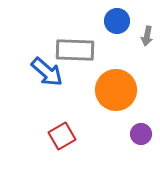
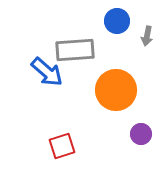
gray rectangle: rotated 6 degrees counterclockwise
red square: moved 10 px down; rotated 12 degrees clockwise
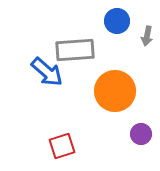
orange circle: moved 1 px left, 1 px down
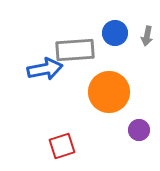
blue circle: moved 2 px left, 12 px down
blue arrow: moved 2 px left, 3 px up; rotated 52 degrees counterclockwise
orange circle: moved 6 px left, 1 px down
purple circle: moved 2 px left, 4 px up
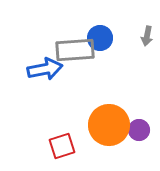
blue circle: moved 15 px left, 5 px down
orange circle: moved 33 px down
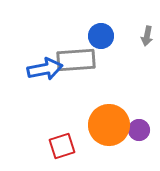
blue circle: moved 1 px right, 2 px up
gray rectangle: moved 1 px right, 10 px down
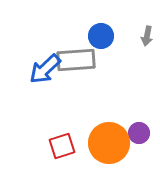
blue arrow: rotated 148 degrees clockwise
orange circle: moved 18 px down
purple circle: moved 3 px down
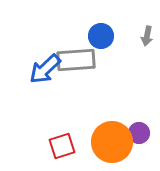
orange circle: moved 3 px right, 1 px up
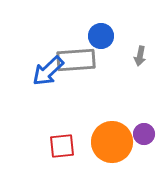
gray arrow: moved 7 px left, 20 px down
blue arrow: moved 3 px right, 2 px down
purple circle: moved 5 px right, 1 px down
red square: rotated 12 degrees clockwise
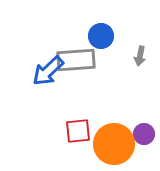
orange circle: moved 2 px right, 2 px down
red square: moved 16 px right, 15 px up
